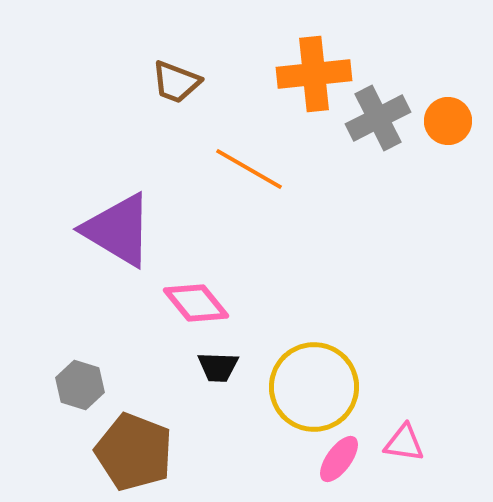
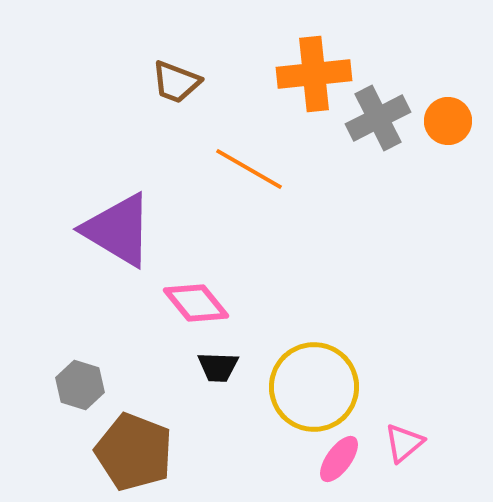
pink triangle: rotated 48 degrees counterclockwise
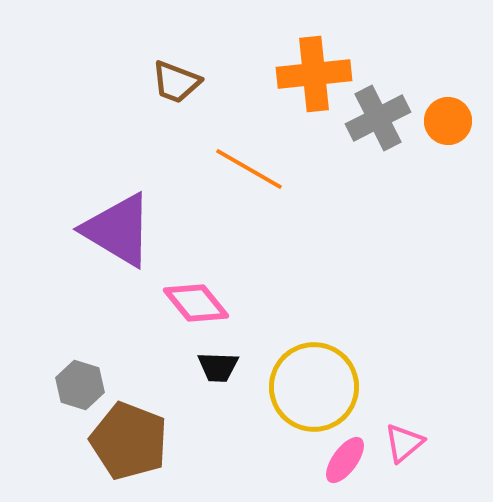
brown pentagon: moved 5 px left, 11 px up
pink ellipse: moved 6 px right, 1 px down
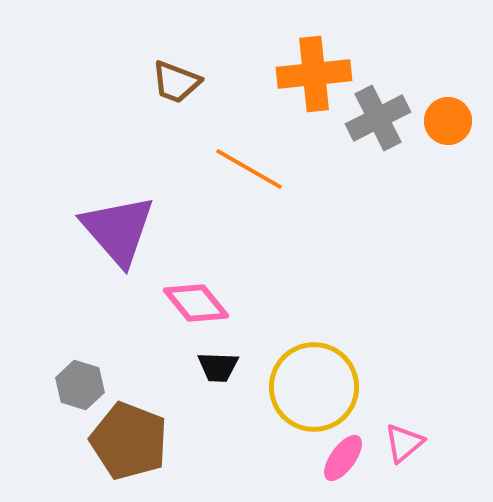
purple triangle: rotated 18 degrees clockwise
pink ellipse: moved 2 px left, 2 px up
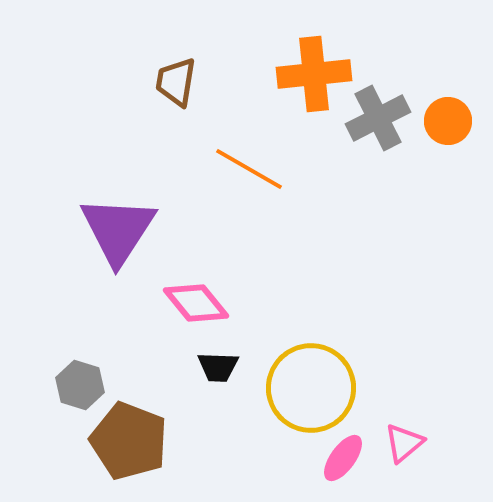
brown trapezoid: rotated 78 degrees clockwise
purple triangle: rotated 14 degrees clockwise
yellow circle: moved 3 px left, 1 px down
